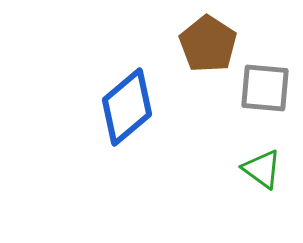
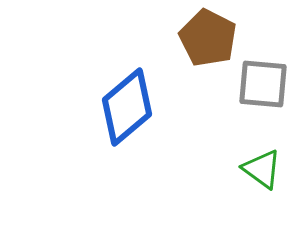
brown pentagon: moved 6 px up; rotated 6 degrees counterclockwise
gray square: moved 2 px left, 4 px up
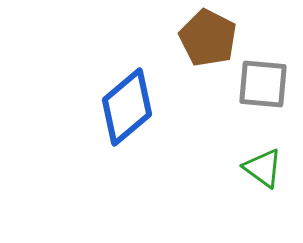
green triangle: moved 1 px right, 1 px up
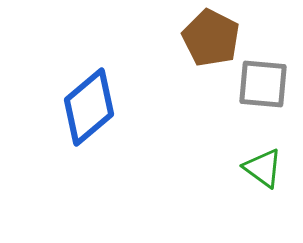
brown pentagon: moved 3 px right
blue diamond: moved 38 px left
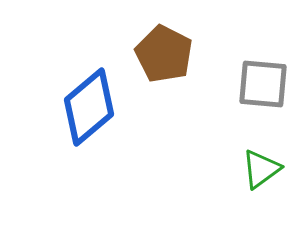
brown pentagon: moved 47 px left, 16 px down
green triangle: moved 2 px left, 1 px down; rotated 48 degrees clockwise
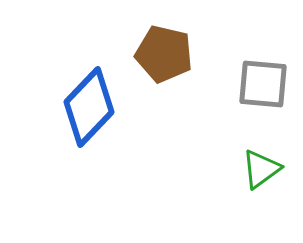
brown pentagon: rotated 14 degrees counterclockwise
blue diamond: rotated 6 degrees counterclockwise
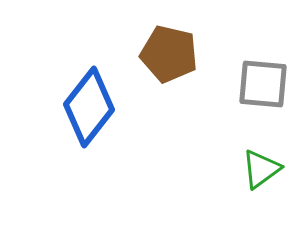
brown pentagon: moved 5 px right
blue diamond: rotated 6 degrees counterclockwise
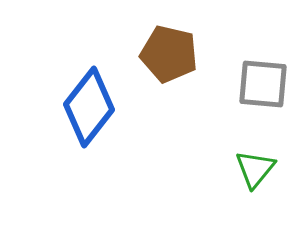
green triangle: moved 6 px left; rotated 15 degrees counterclockwise
